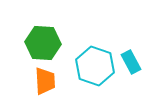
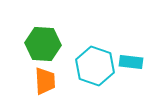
green hexagon: moved 1 px down
cyan rectangle: rotated 55 degrees counterclockwise
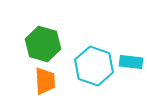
green hexagon: rotated 12 degrees clockwise
cyan hexagon: moved 1 px left
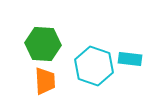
green hexagon: rotated 12 degrees counterclockwise
cyan rectangle: moved 1 px left, 3 px up
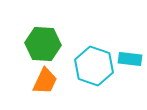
orange trapezoid: rotated 28 degrees clockwise
